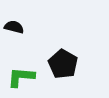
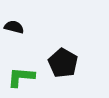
black pentagon: moved 1 px up
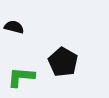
black pentagon: moved 1 px up
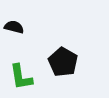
green L-shape: rotated 104 degrees counterclockwise
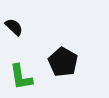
black semicircle: rotated 30 degrees clockwise
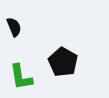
black semicircle: rotated 24 degrees clockwise
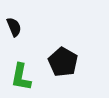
green L-shape: rotated 20 degrees clockwise
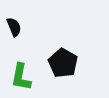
black pentagon: moved 1 px down
